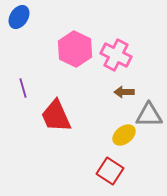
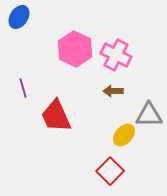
brown arrow: moved 11 px left, 1 px up
yellow ellipse: rotated 10 degrees counterclockwise
red square: rotated 12 degrees clockwise
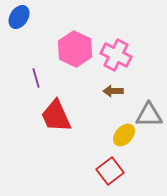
purple line: moved 13 px right, 10 px up
red square: rotated 8 degrees clockwise
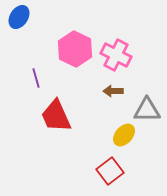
gray triangle: moved 2 px left, 5 px up
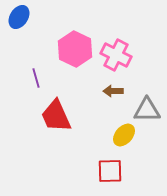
red square: rotated 36 degrees clockwise
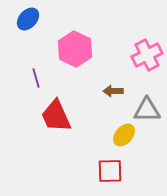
blue ellipse: moved 9 px right, 2 px down; rotated 10 degrees clockwise
pink cross: moved 31 px right; rotated 36 degrees clockwise
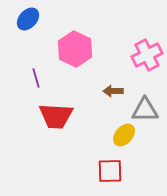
gray triangle: moved 2 px left
red trapezoid: rotated 63 degrees counterclockwise
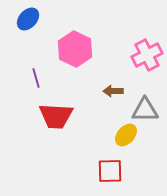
yellow ellipse: moved 2 px right
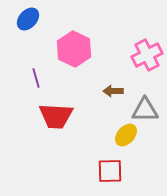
pink hexagon: moved 1 px left
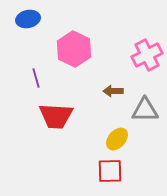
blue ellipse: rotated 35 degrees clockwise
yellow ellipse: moved 9 px left, 4 px down
